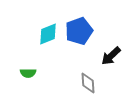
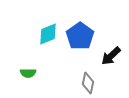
blue pentagon: moved 1 px right, 5 px down; rotated 16 degrees counterclockwise
gray diamond: rotated 15 degrees clockwise
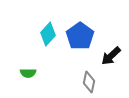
cyan diamond: rotated 25 degrees counterclockwise
gray diamond: moved 1 px right, 1 px up
